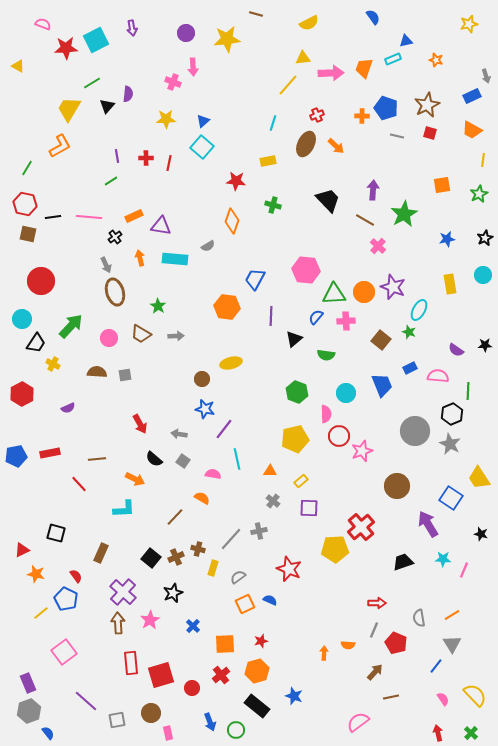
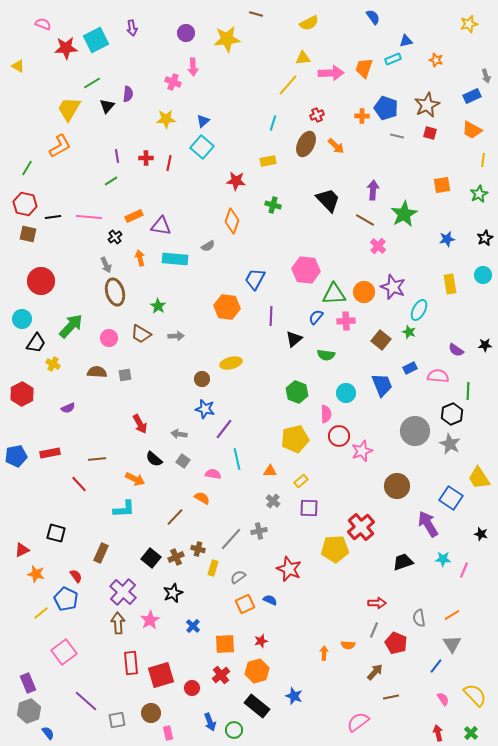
green circle at (236, 730): moved 2 px left
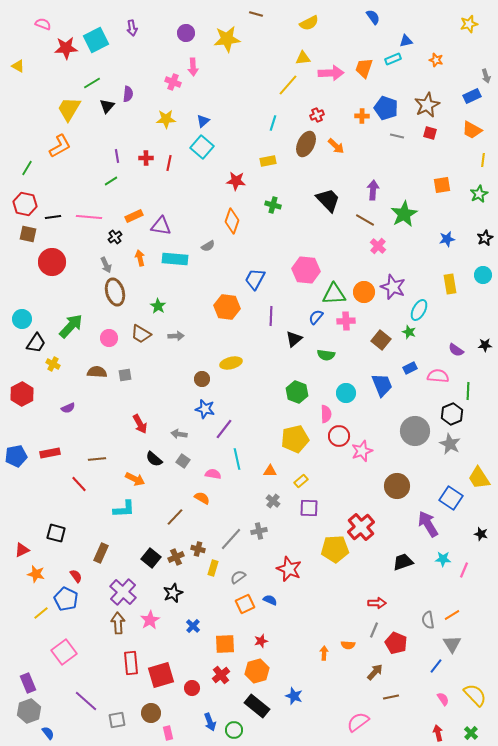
red circle at (41, 281): moved 11 px right, 19 px up
gray semicircle at (419, 618): moved 9 px right, 2 px down
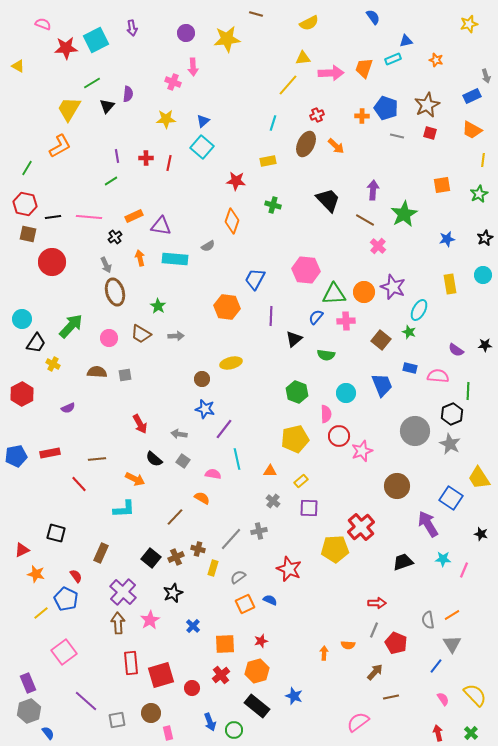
blue rectangle at (410, 368): rotated 40 degrees clockwise
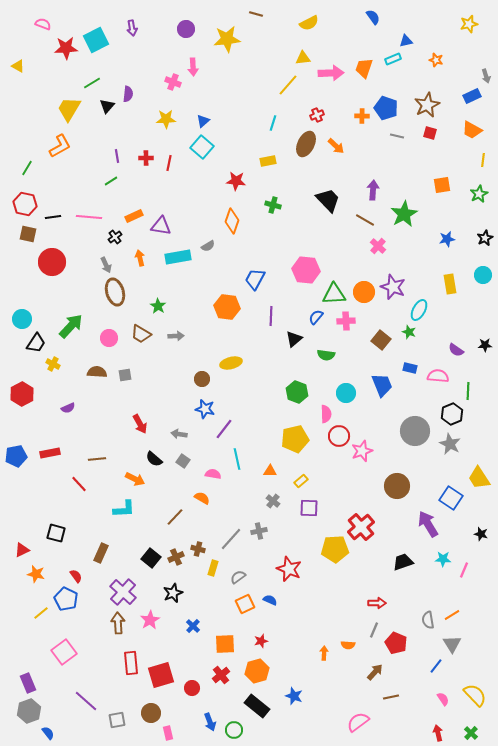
purple circle at (186, 33): moved 4 px up
cyan rectangle at (175, 259): moved 3 px right, 2 px up; rotated 15 degrees counterclockwise
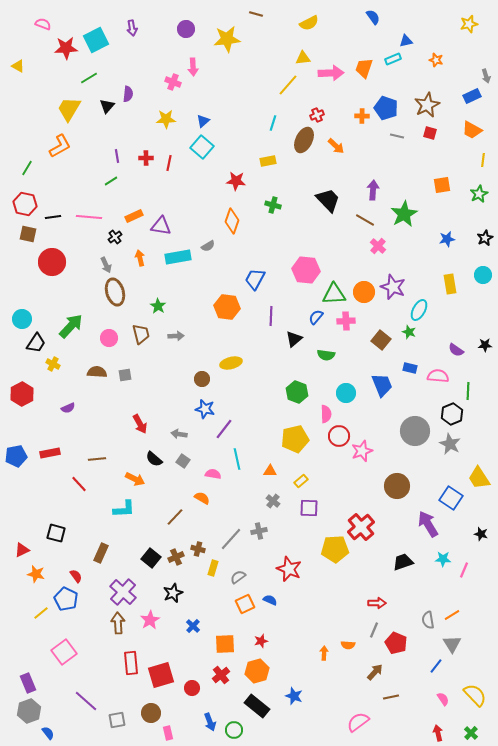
green line at (92, 83): moved 3 px left, 5 px up
brown ellipse at (306, 144): moved 2 px left, 4 px up
brown trapezoid at (141, 334): rotated 135 degrees counterclockwise
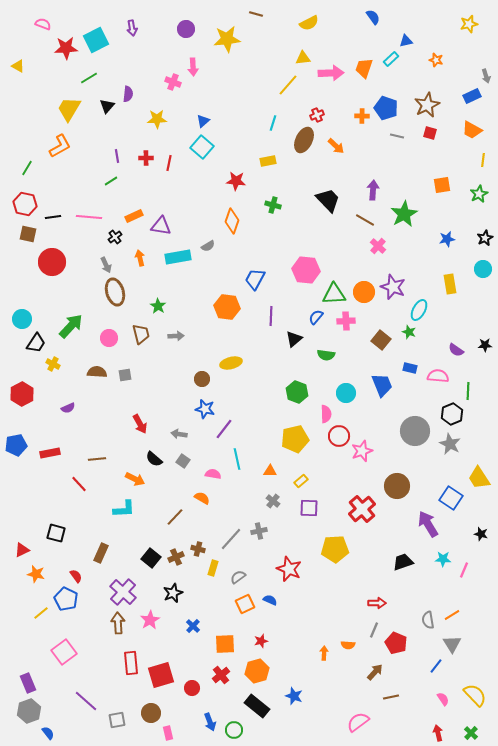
cyan rectangle at (393, 59): moved 2 px left; rotated 21 degrees counterclockwise
yellow star at (166, 119): moved 9 px left
cyan circle at (483, 275): moved 6 px up
blue pentagon at (16, 456): moved 11 px up
red cross at (361, 527): moved 1 px right, 18 px up
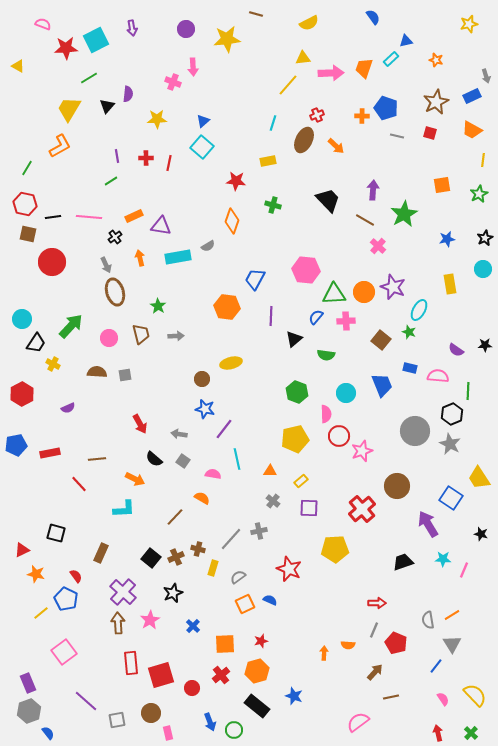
brown star at (427, 105): moved 9 px right, 3 px up
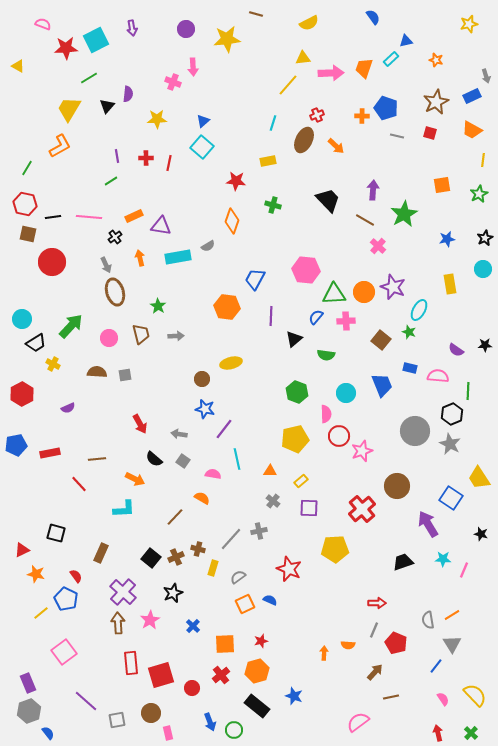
black trapezoid at (36, 343): rotated 25 degrees clockwise
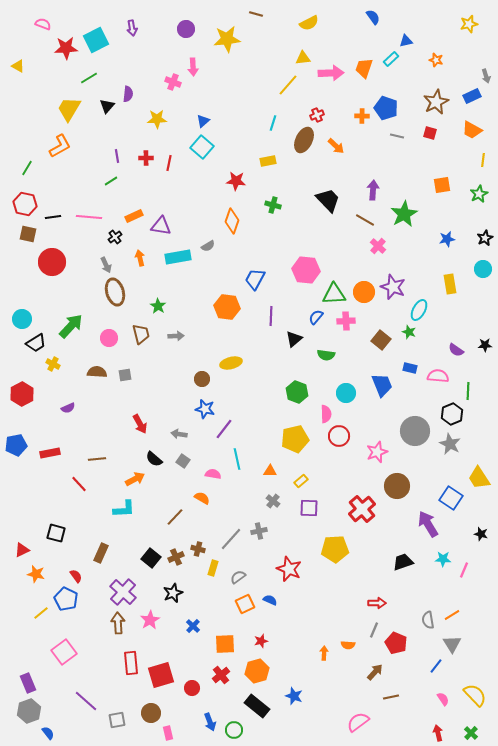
pink star at (362, 451): moved 15 px right, 1 px down
orange arrow at (135, 479): rotated 54 degrees counterclockwise
